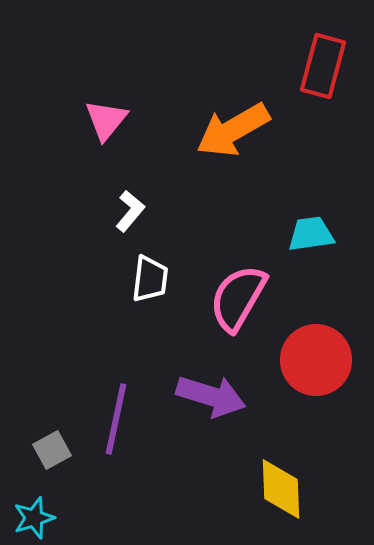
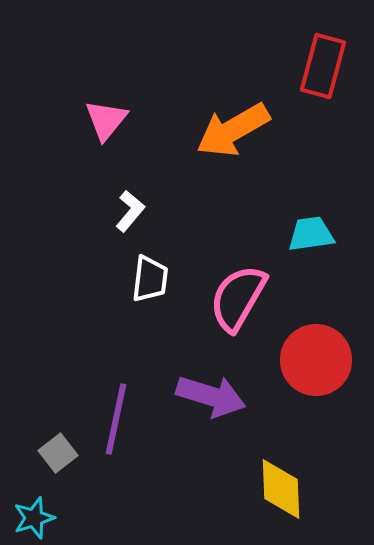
gray square: moved 6 px right, 3 px down; rotated 9 degrees counterclockwise
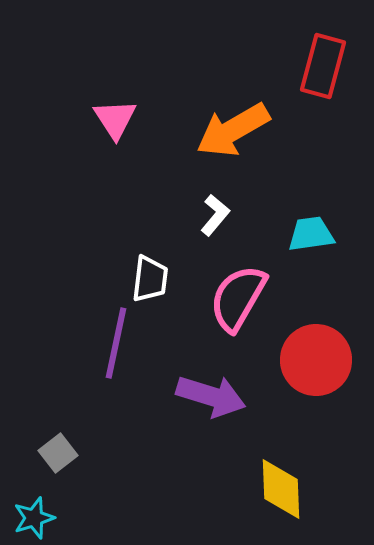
pink triangle: moved 9 px right, 1 px up; rotated 12 degrees counterclockwise
white L-shape: moved 85 px right, 4 px down
purple line: moved 76 px up
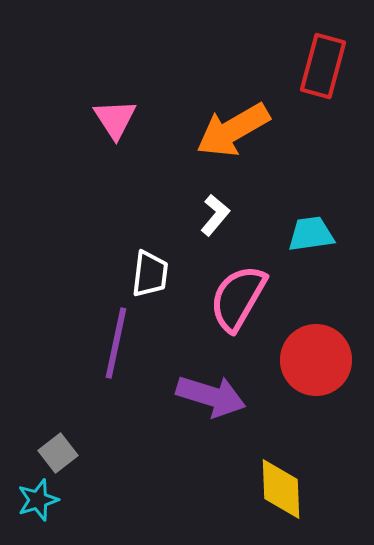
white trapezoid: moved 5 px up
cyan star: moved 4 px right, 18 px up
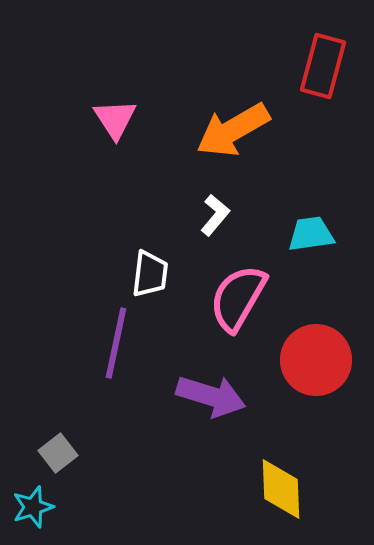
cyan star: moved 5 px left, 7 px down
